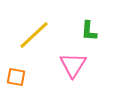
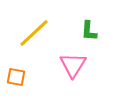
yellow line: moved 2 px up
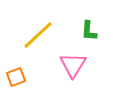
yellow line: moved 4 px right, 2 px down
orange square: rotated 30 degrees counterclockwise
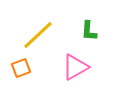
pink triangle: moved 2 px right, 2 px down; rotated 28 degrees clockwise
orange square: moved 5 px right, 9 px up
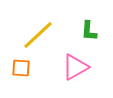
orange square: rotated 24 degrees clockwise
